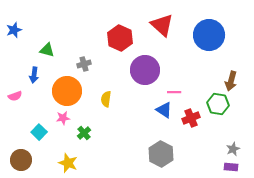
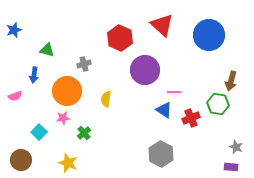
gray star: moved 3 px right, 2 px up; rotated 24 degrees counterclockwise
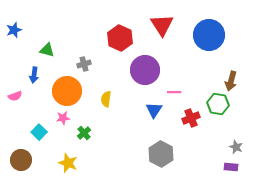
red triangle: rotated 15 degrees clockwise
blue triangle: moved 10 px left; rotated 30 degrees clockwise
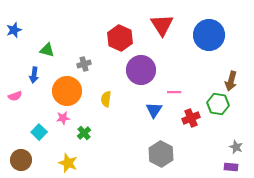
purple circle: moved 4 px left
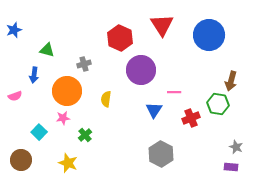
green cross: moved 1 px right, 2 px down
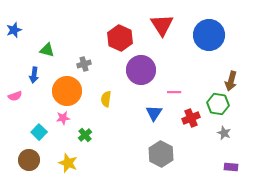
blue triangle: moved 3 px down
gray star: moved 12 px left, 14 px up
brown circle: moved 8 px right
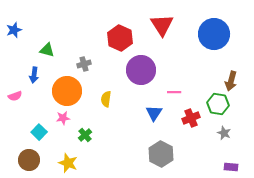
blue circle: moved 5 px right, 1 px up
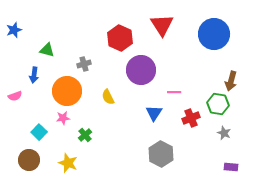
yellow semicircle: moved 2 px right, 2 px up; rotated 35 degrees counterclockwise
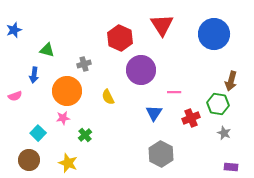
cyan square: moved 1 px left, 1 px down
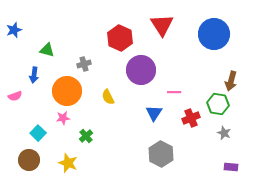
green cross: moved 1 px right, 1 px down
